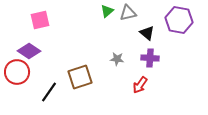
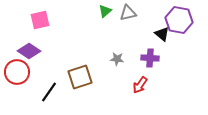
green triangle: moved 2 px left
black triangle: moved 15 px right, 1 px down
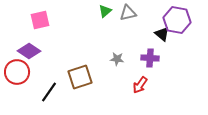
purple hexagon: moved 2 px left
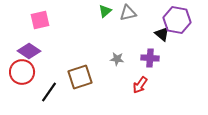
red circle: moved 5 px right
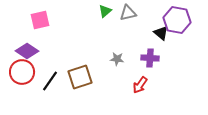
black triangle: moved 1 px left, 1 px up
purple diamond: moved 2 px left
black line: moved 1 px right, 11 px up
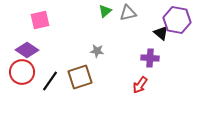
purple diamond: moved 1 px up
gray star: moved 20 px left, 8 px up
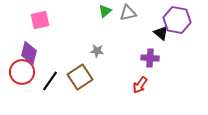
purple diamond: moved 2 px right, 3 px down; rotated 70 degrees clockwise
brown square: rotated 15 degrees counterclockwise
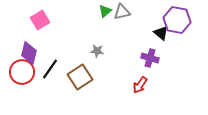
gray triangle: moved 6 px left, 1 px up
pink square: rotated 18 degrees counterclockwise
purple cross: rotated 12 degrees clockwise
black line: moved 12 px up
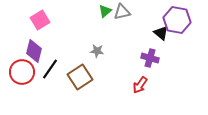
purple diamond: moved 5 px right, 2 px up
